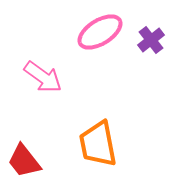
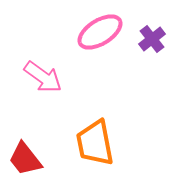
purple cross: moved 1 px right, 1 px up
orange trapezoid: moved 3 px left, 1 px up
red trapezoid: moved 1 px right, 2 px up
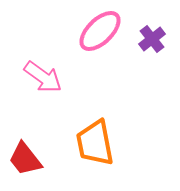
pink ellipse: moved 1 px up; rotated 12 degrees counterclockwise
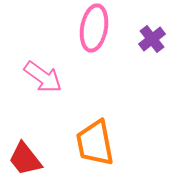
pink ellipse: moved 6 px left, 3 px up; rotated 36 degrees counterclockwise
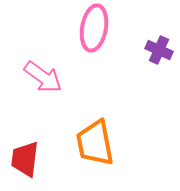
purple cross: moved 7 px right, 11 px down; rotated 28 degrees counterclockwise
red trapezoid: rotated 45 degrees clockwise
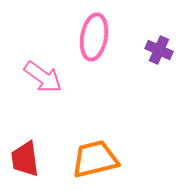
pink ellipse: moved 9 px down
orange trapezoid: moved 16 px down; rotated 87 degrees clockwise
red trapezoid: rotated 15 degrees counterclockwise
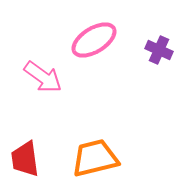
pink ellipse: moved 3 px down; rotated 48 degrees clockwise
orange trapezoid: moved 1 px up
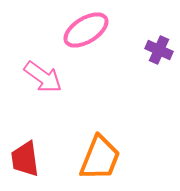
pink ellipse: moved 8 px left, 10 px up
orange trapezoid: moved 5 px right; rotated 126 degrees clockwise
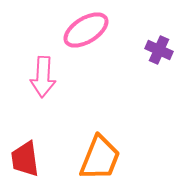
pink arrow: rotated 57 degrees clockwise
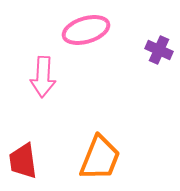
pink ellipse: rotated 15 degrees clockwise
red trapezoid: moved 2 px left, 2 px down
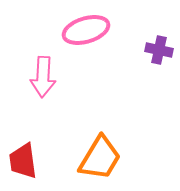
purple cross: rotated 12 degrees counterclockwise
orange trapezoid: rotated 9 degrees clockwise
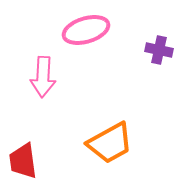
orange trapezoid: moved 10 px right, 15 px up; rotated 30 degrees clockwise
